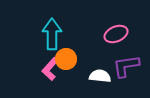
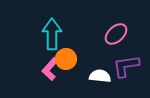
pink ellipse: rotated 20 degrees counterclockwise
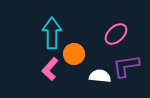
cyan arrow: moved 1 px up
orange circle: moved 8 px right, 5 px up
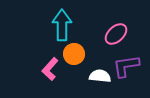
cyan arrow: moved 10 px right, 8 px up
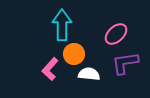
purple L-shape: moved 1 px left, 3 px up
white semicircle: moved 11 px left, 2 px up
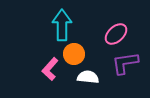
white semicircle: moved 1 px left, 3 px down
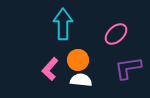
cyan arrow: moved 1 px right, 1 px up
orange circle: moved 4 px right, 6 px down
purple L-shape: moved 3 px right, 5 px down
white semicircle: moved 7 px left, 3 px down
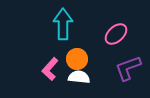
orange circle: moved 1 px left, 1 px up
purple L-shape: rotated 12 degrees counterclockwise
white semicircle: moved 2 px left, 3 px up
